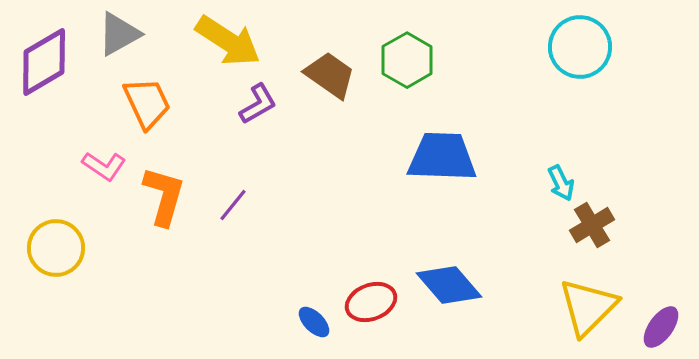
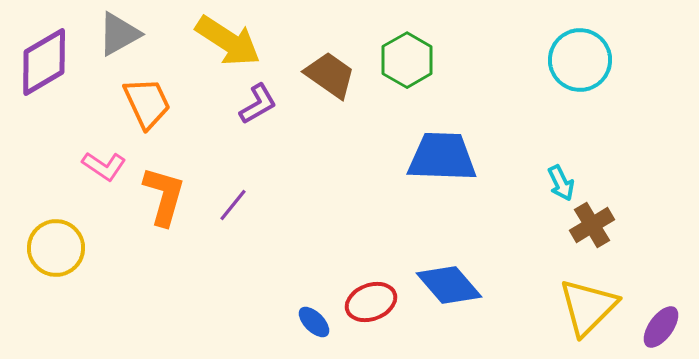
cyan circle: moved 13 px down
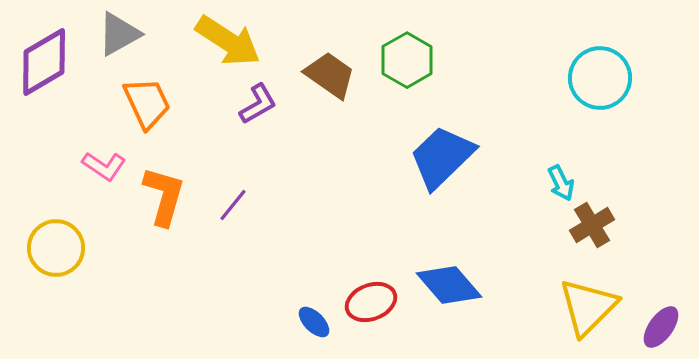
cyan circle: moved 20 px right, 18 px down
blue trapezoid: rotated 46 degrees counterclockwise
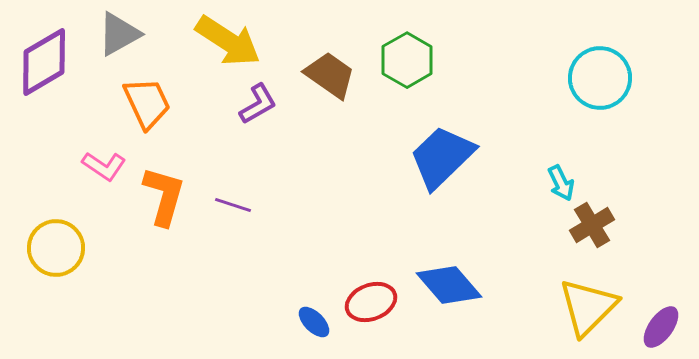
purple line: rotated 69 degrees clockwise
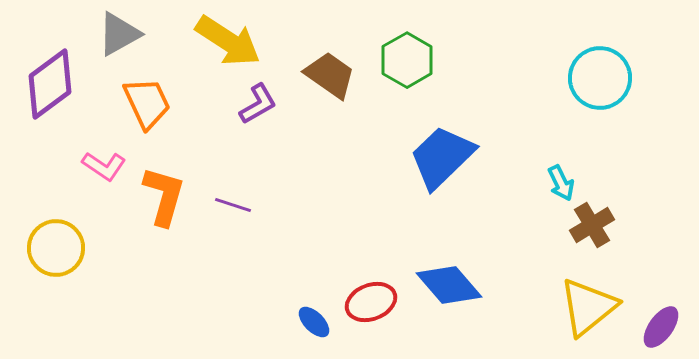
purple diamond: moved 6 px right, 22 px down; rotated 6 degrees counterclockwise
yellow triangle: rotated 6 degrees clockwise
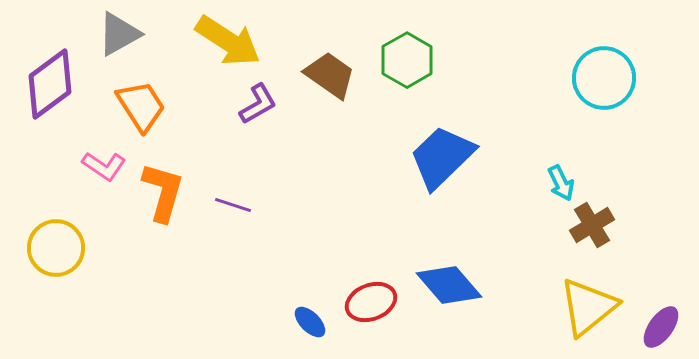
cyan circle: moved 4 px right
orange trapezoid: moved 6 px left, 3 px down; rotated 8 degrees counterclockwise
orange L-shape: moved 1 px left, 4 px up
blue ellipse: moved 4 px left
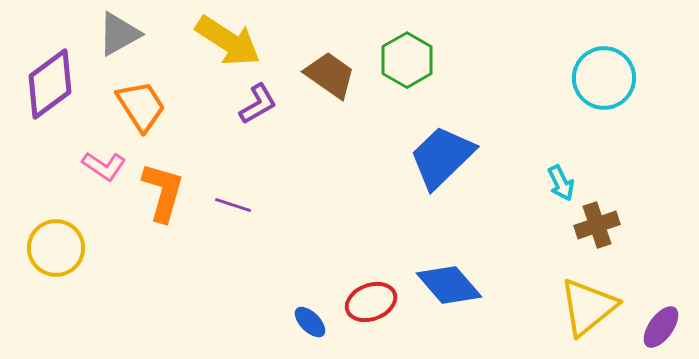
brown cross: moved 5 px right; rotated 12 degrees clockwise
